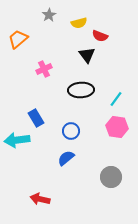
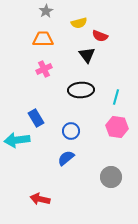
gray star: moved 3 px left, 4 px up
orange trapezoid: moved 25 px right; rotated 40 degrees clockwise
cyan line: moved 2 px up; rotated 21 degrees counterclockwise
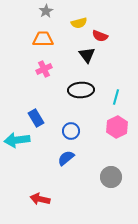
pink hexagon: rotated 25 degrees clockwise
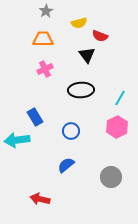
pink cross: moved 1 px right
cyan line: moved 4 px right, 1 px down; rotated 14 degrees clockwise
blue rectangle: moved 1 px left, 1 px up
blue semicircle: moved 7 px down
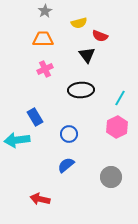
gray star: moved 1 px left
blue circle: moved 2 px left, 3 px down
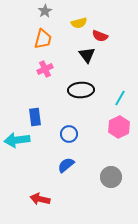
orange trapezoid: rotated 105 degrees clockwise
blue rectangle: rotated 24 degrees clockwise
pink hexagon: moved 2 px right
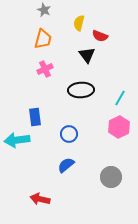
gray star: moved 1 px left, 1 px up; rotated 16 degrees counterclockwise
yellow semicircle: rotated 119 degrees clockwise
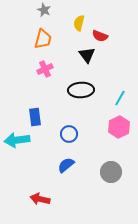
gray circle: moved 5 px up
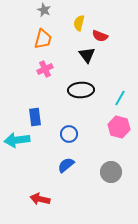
pink hexagon: rotated 20 degrees counterclockwise
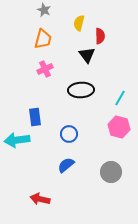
red semicircle: rotated 112 degrees counterclockwise
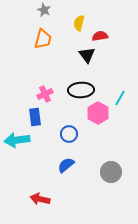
red semicircle: rotated 98 degrees counterclockwise
pink cross: moved 25 px down
pink hexagon: moved 21 px left, 14 px up; rotated 15 degrees clockwise
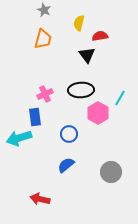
cyan arrow: moved 2 px right, 2 px up; rotated 10 degrees counterclockwise
